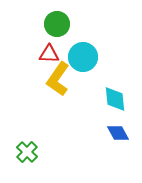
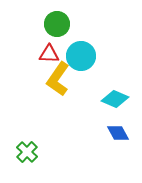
cyan circle: moved 2 px left, 1 px up
cyan diamond: rotated 60 degrees counterclockwise
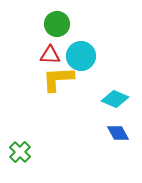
red triangle: moved 1 px right, 1 px down
yellow L-shape: rotated 52 degrees clockwise
green cross: moved 7 px left
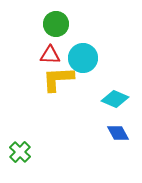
green circle: moved 1 px left
cyan circle: moved 2 px right, 2 px down
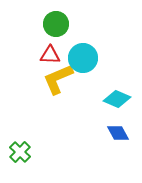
yellow L-shape: rotated 20 degrees counterclockwise
cyan diamond: moved 2 px right
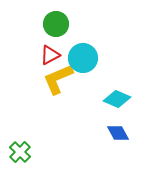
red triangle: rotated 30 degrees counterclockwise
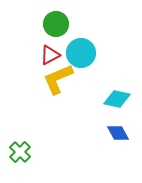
cyan circle: moved 2 px left, 5 px up
cyan diamond: rotated 12 degrees counterclockwise
